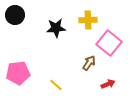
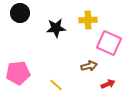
black circle: moved 5 px right, 2 px up
pink square: rotated 15 degrees counterclockwise
brown arrow: moved 3 px down; rotated 42 degrees clockwise
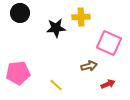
yellow cross: moved 7 px left, 3 px up
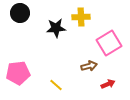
pink square: rotated 35 degrees clockwise
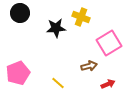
yellow cross: rotated 24 degrees clockwise
pink pentagon: rotated 15 degrees counterclockwise
yellow line: moved 2 px right, 2 px up
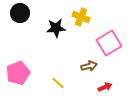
red arrow: moved 3 px left, 3 px down
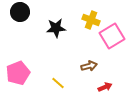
black circle: moved 1 px up
yellow cross: moved 10 px right, 3 px down
pink square: moved 3 px right, 7 px up
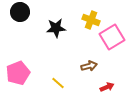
pink square: moved 1 px down
red arrow: moved 2 px right
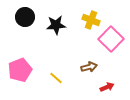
black circle: moved 5 px right, 5 px down
black star: moved 3 px up
pink square: moved 1 px left, 2 px down; rotated 15 degrees counterclockwise
brown arrow: moved 1 px down
pink pentagon: moved 2 px right, 3 px up
yellow line: moved 2 px left, 5 px up
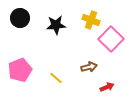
black circle: moved 5 px left, 1 px down
